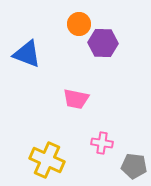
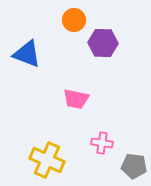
orange circle: moved 5 px left, 4 px up
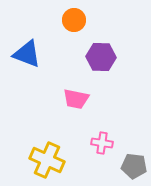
purple hexagon: moved 2 px left, 14 px down
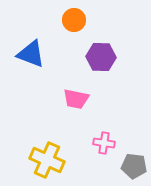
blue triangle: moved 4 px right
pink cross: moved 2 px right
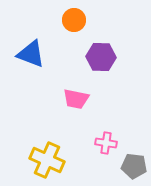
pink cross: moved 2 px right
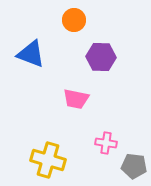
yellow cross: moved 1 px right; rotated 8 degrees counterclockwise
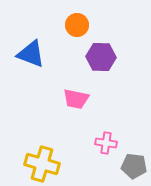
orange circle: moved 3 px right, 5 px down
yellow cross: moved 6 px left, 4 px down
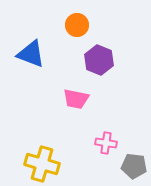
purple hexagon: moved 2 px left, 3 px down; rotated 20 degrees clockwise
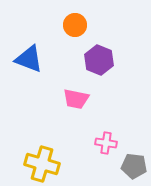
orange circle: moved 2 px left
blue triangle: moved 2 px left, 5 px down
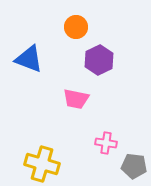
orange circle: moved 1 px right, 2 px down
purple hexagon: rotated 12 degrees clockwise
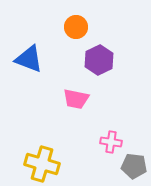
pink cross: moved 5 px right, 1 px up
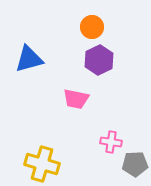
orange circle: moved 16 px right
blue triangle: rotated 36 degrees counterclockwise
gray pentagon: moved 1 px right, 2 px up; rotated 10 degrees counterclockwise
